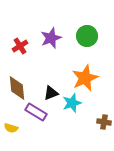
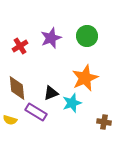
yellow semicircle: moved 1 px left, 8 px up
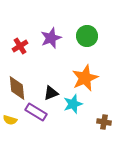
cyan star: moved 1 px right, 1 px down
